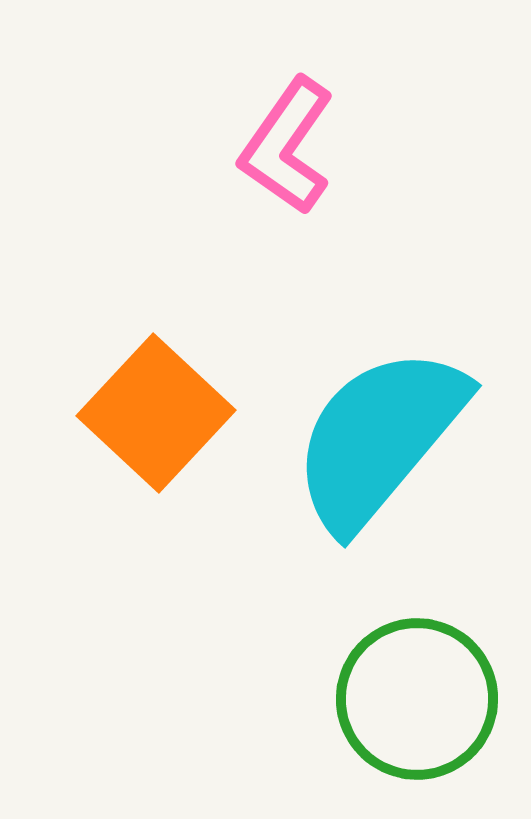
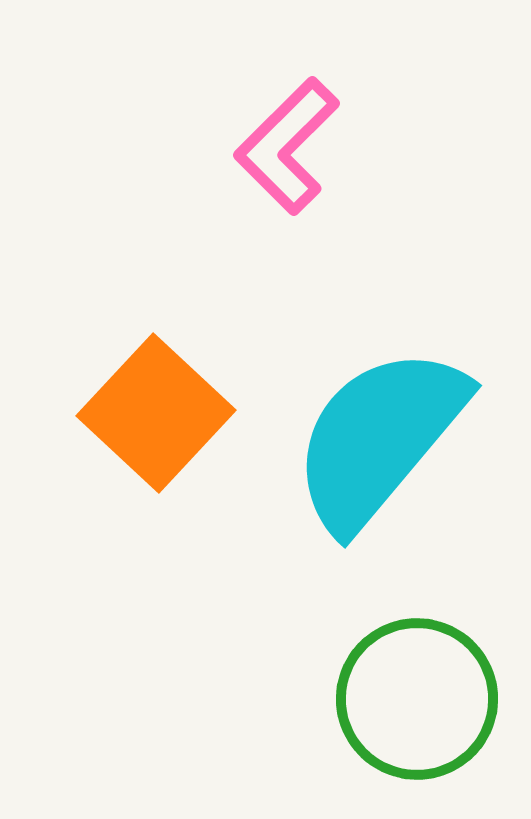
pink L-shape: rotated 10 degrees clockwise
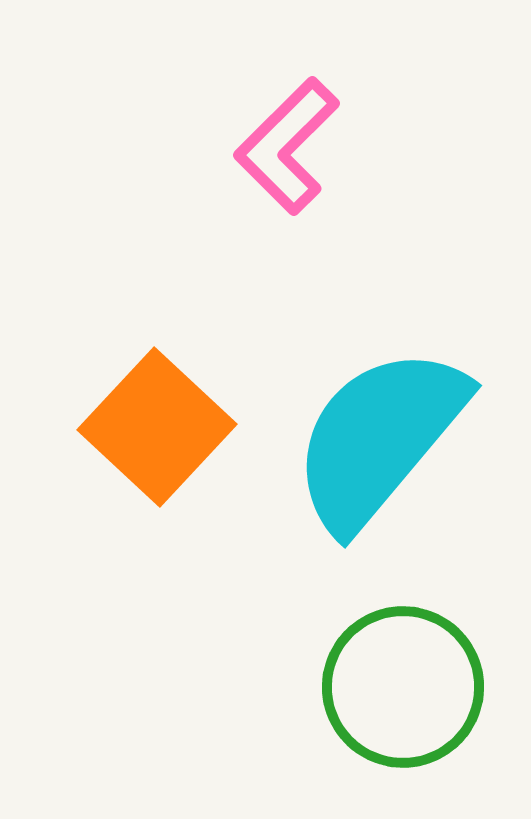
orange square: moved 1 px right, 14 px down
green circle: moved 14 px left, 12 px up
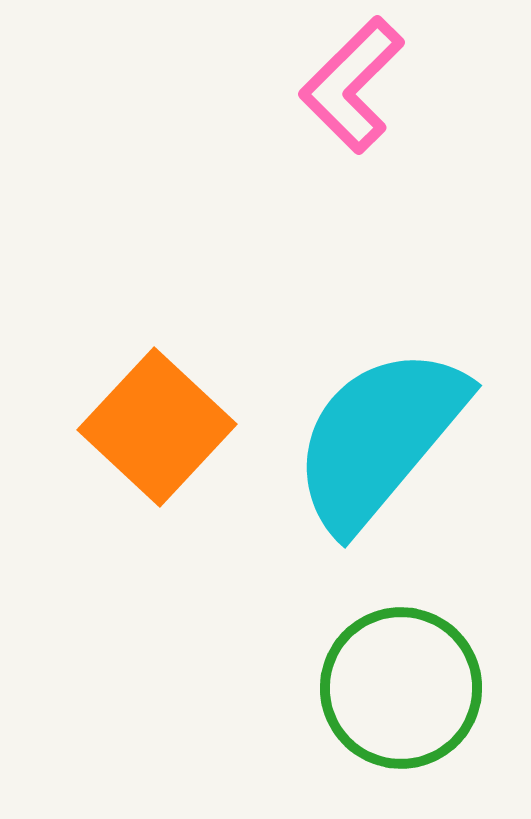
pink L-shape: moved 65 px right, 61 px up
green circle: moved 2 px left, 1 px down
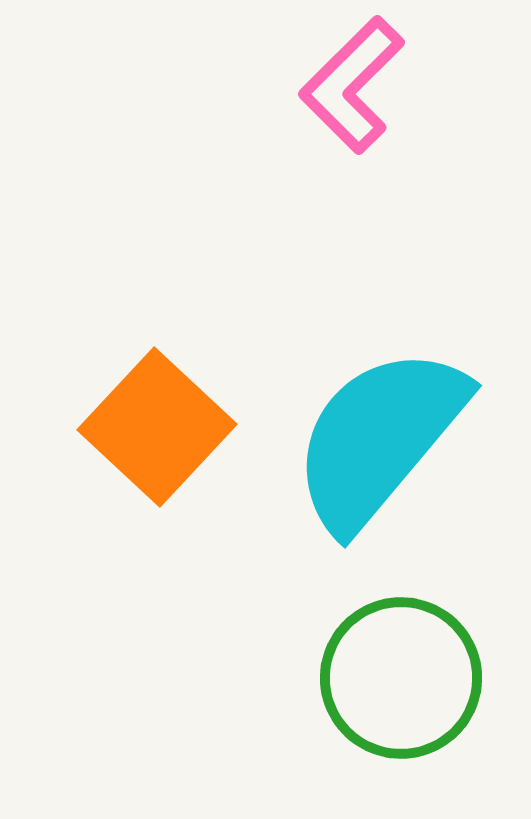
green circle: moved 10 px up
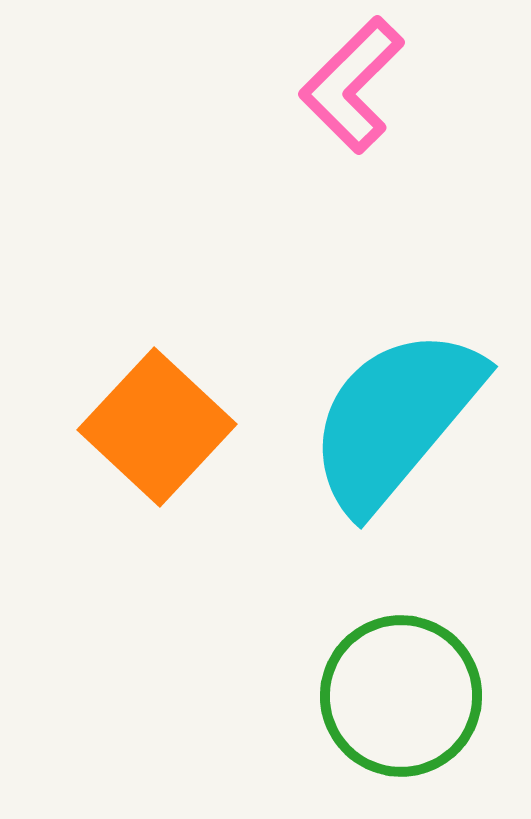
cyan semicircle: moved 16 px right, 19 px up
green circle: moved 18 px down
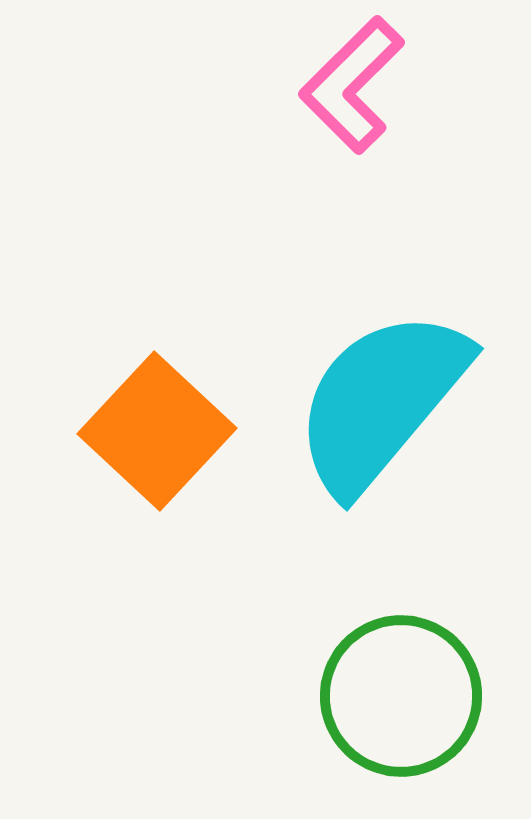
cyan semicircle: moved 14 px left, 18 px up
orange square: moved 4 px down
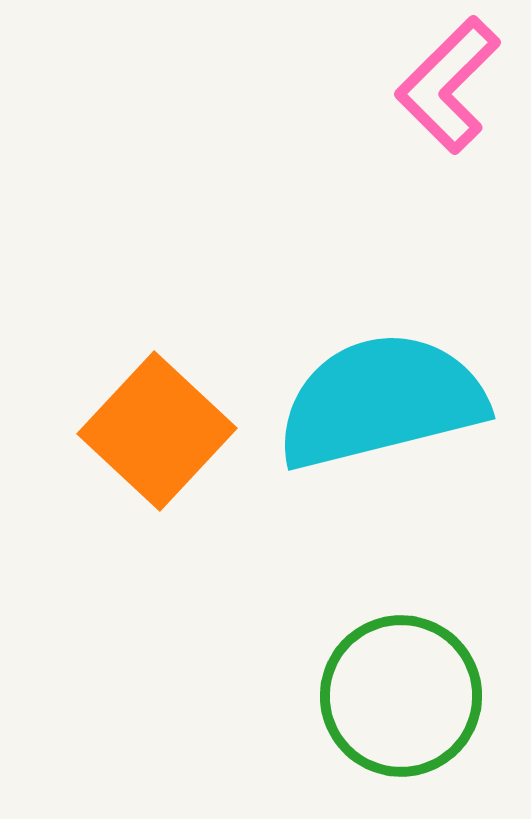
pink L-shape: moved 96 px right
cyan semicircle: rotated 36 degrees clockwise
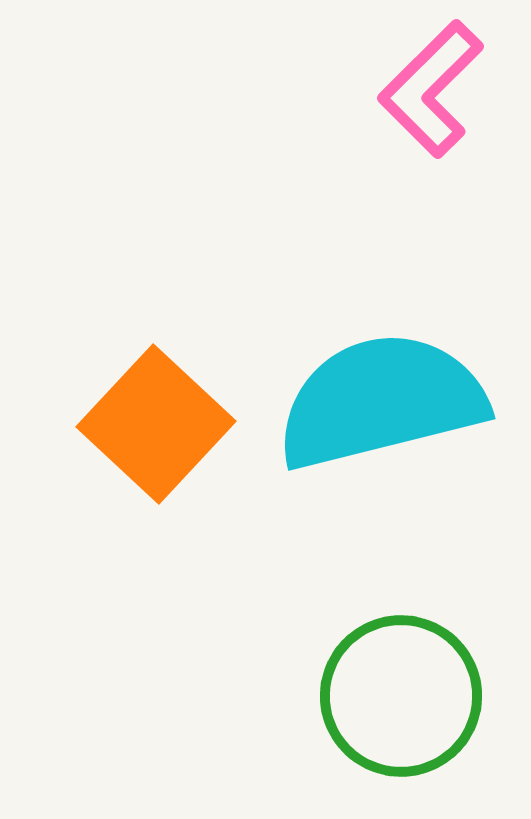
pink L-shape: moved 17 px left, 4 px down
orange square: moved 1 px left, 7 px up
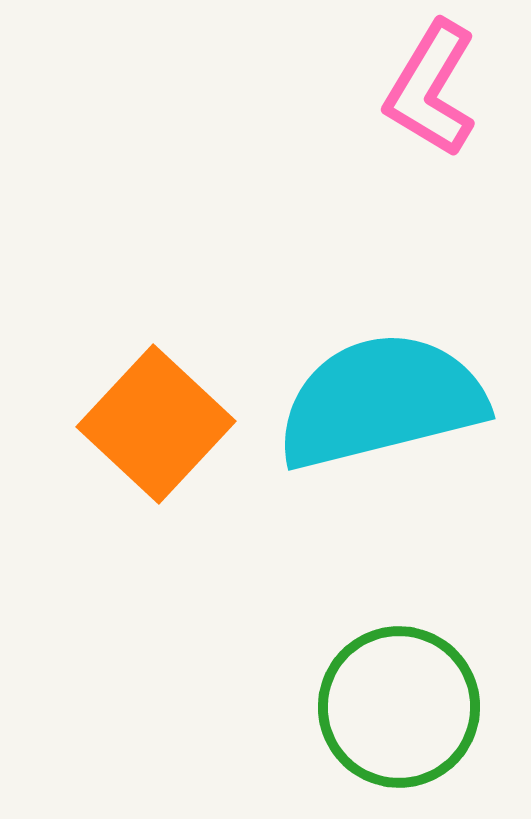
pink L-shape: rotated 14 degrees counterclockwise
green circle: moved 2 px left, 11 px down
